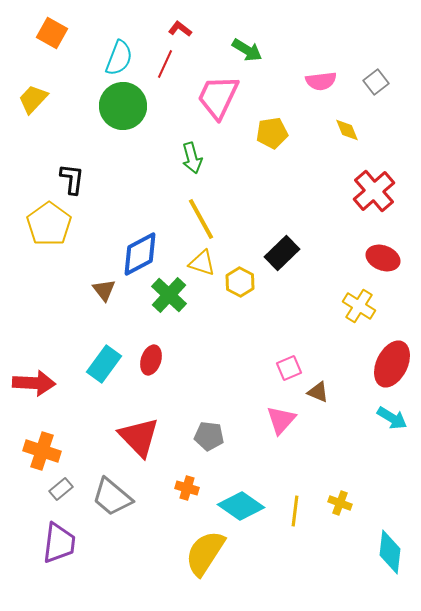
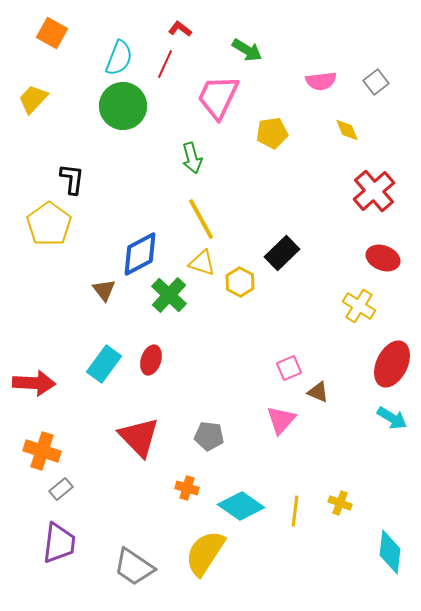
gray trapezoid at (112, 497): moved 22 px right, 70 px down; rotated 6 degrees counterclockwise
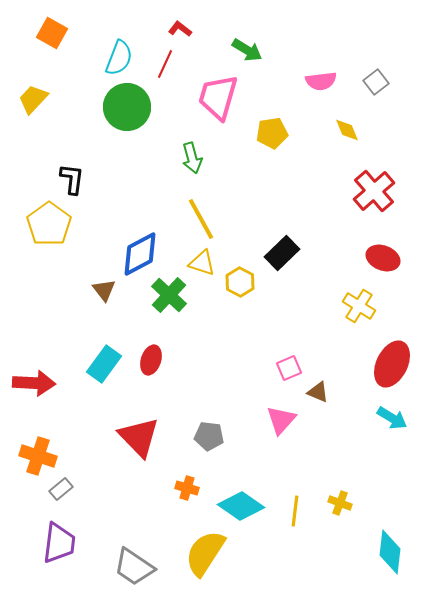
pink trapezoid at (218, 97): rotated 9 degrees counterclockwise
green circle at (123, 106): moved 4 px right, 1 px down
orange cross at (42, 451): moved 4 px left, 5 px down
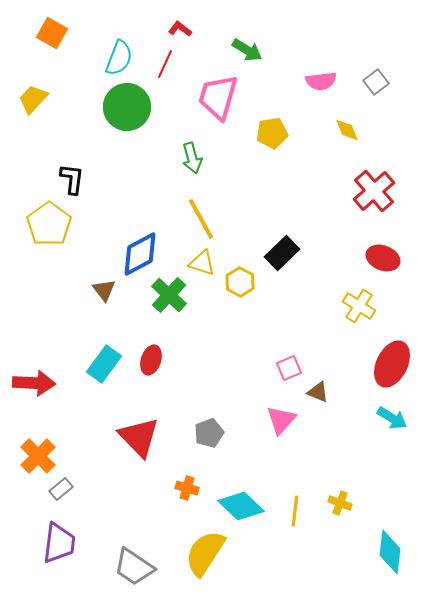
gray pentagon at (209, 436): moved 3 px up; rotated 28 degrees counterclockwise
orange cross at (38, 456): rotated 27 degrees clockwise
cyan diamond at (241, 506): rotated 9 degrees clockwise
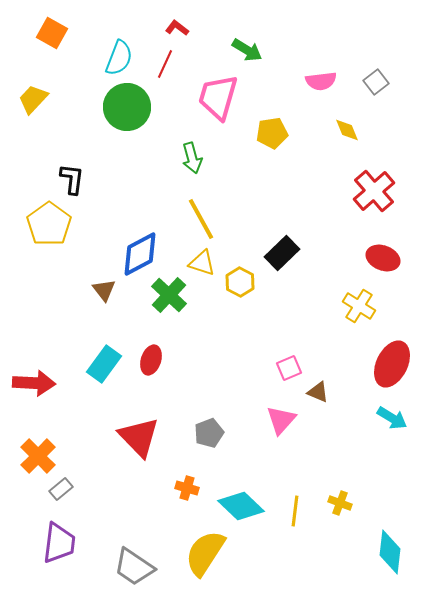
red L-shape at (180, 29): moved 3 px left, 1 px up
